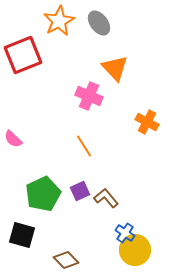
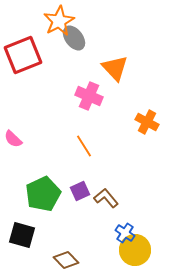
gray ellipse: moved 25 px left, 15 px down
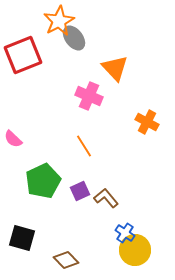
green pentagon: moved 13 px up
black square: moved 3 px down
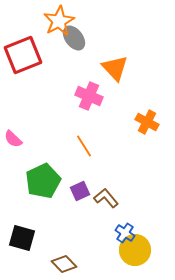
brown diamond: moved 2 px left, 4 px down
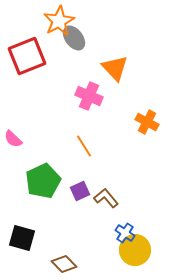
red square: moved 4 px right, 1 px down
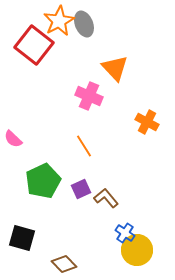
gray ellipse: moved 10 px right, 14 px up; rotated 15 degrees clockwise
red square: moved 7 px right, 11 px up; rotated 30 degrees counterclockwise
purple square: moved 1 px right, 2 px up
yellow circle: moved 2 px right
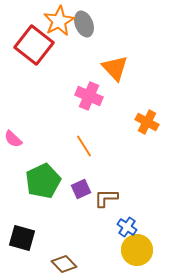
brown L-shape: rotated 50 degrees counterclockwise
blue cross: moved 2 px right, 6 px up
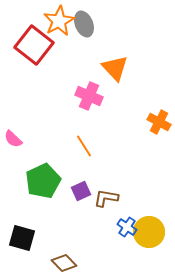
orange cross: moved 12 px right
purple square: moved 2 px down
brown L-shape: rotated 10 degrees clockwise
yellow circle: moved 12 px right, 18 px up
brown diamond: moved 1 px up
